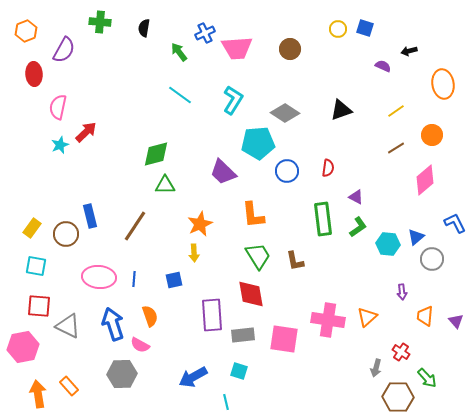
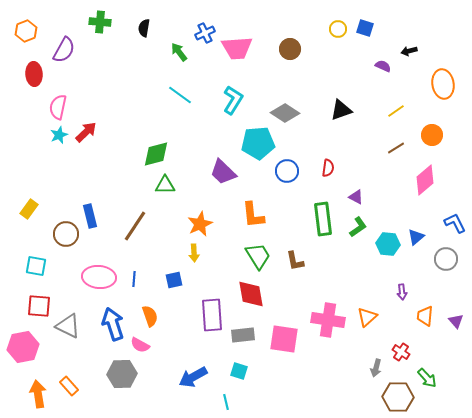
cyan star at (60, 145): moved 1 px left, 10 px up
yellow rectangle at (32, 228): moved 3 px left, 19 px up
gray circle at (432, 259): moved 14 px right
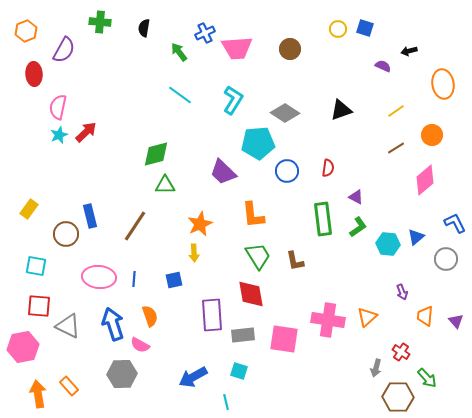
purple arrow at (402, 292): rotated 14 degrees counterclockwise
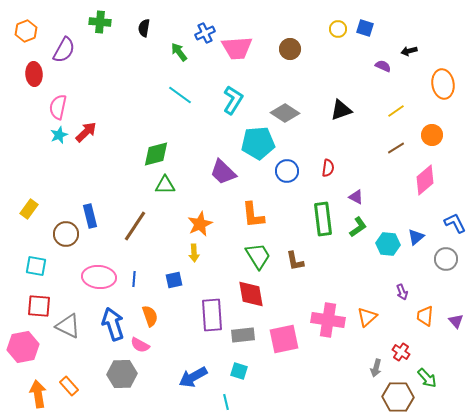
pink square at (284, 339): rotated 20 degrees counterclockwise
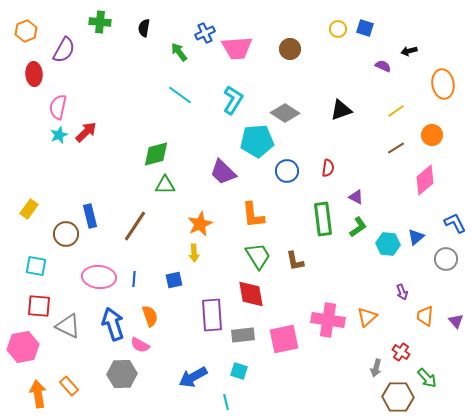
cyan pentagon at (258, 143): moved 1 px left, 2 px up
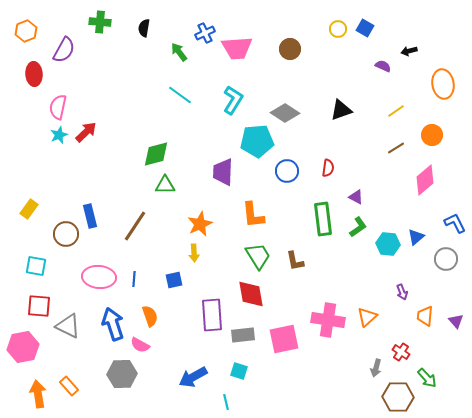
blue square at (365, 28): rotated 12 degrees clockwise
purple trapezoid at (223, 172): rotated 48 degrees clockwise
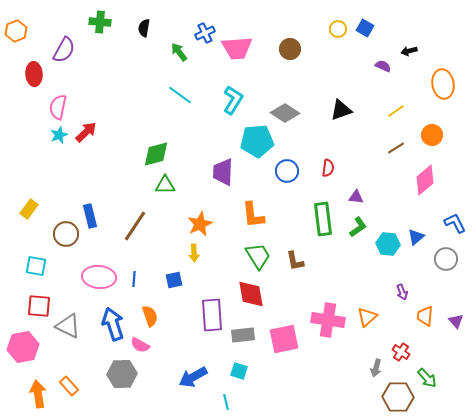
orange hexagon at (26, 31): moved 10 px left
purple triangle at (356, 197): rotated 21 degrees counterclockwise
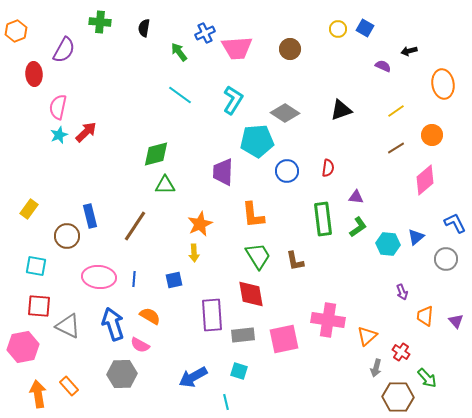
brown circle at (66, 234): moved 1 px right, 2 px down
orange semicircle at (150, 316): rotated 40 degrees counterclockwise
orange triangle at (367, 317): moved 19 px down
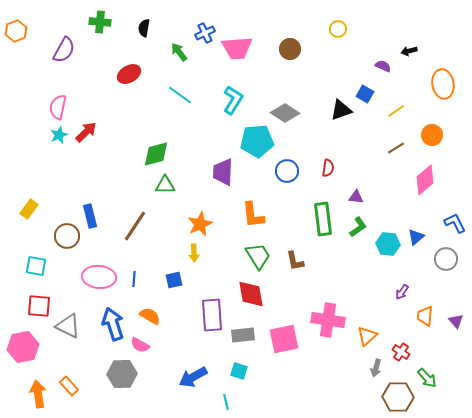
blue square at (365, 28): moved 66 px down
red ellipse at (34, 74): moved 95 px right; rotated 65 degrees clockwise
purple arrow at (402, 292): rotated 56 degrees clockwise
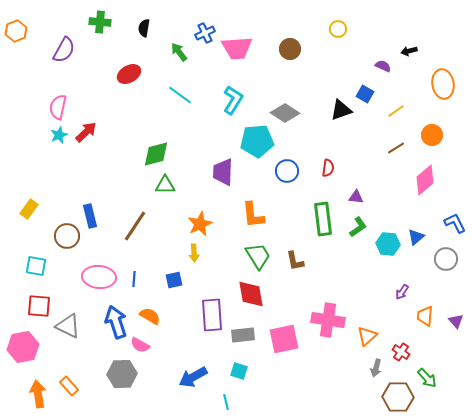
blue arrow at (113, 324): moved 3 px right, 2 px up
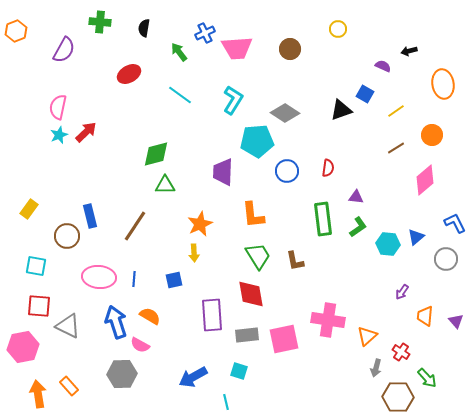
gray rectangle at (243, 335): moved 4 px right
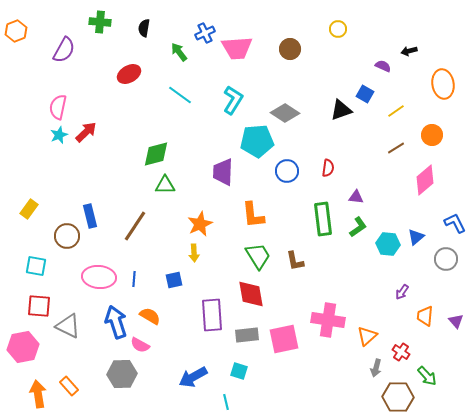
green arrow at (427, 378): moved 2 px up
